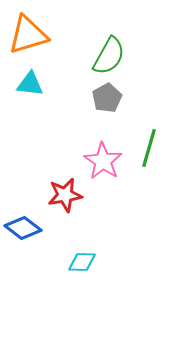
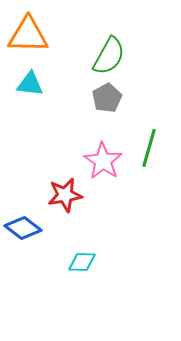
orange triangle: rotated 18 degrees clockwise
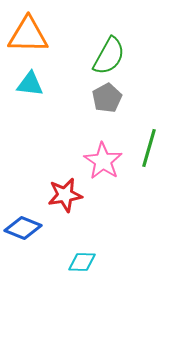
blue diamond: rotated 15 degrees counterclockwise
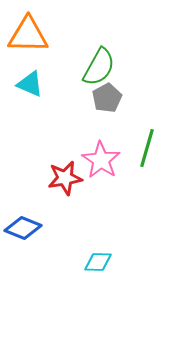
green semicircle: moved 10 px left, 11 px down
cyan triangle: rotated 16 degrees clockwise
green line: moved 2 px left
pink star: moved 2 px left, 1 px up
red star: moved 17 px up
cyan diamond: moved 16 px right
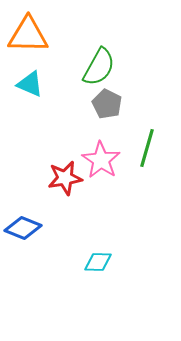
gray pentagon: moved 6 px down; rotated 16 degrees counterclockwise
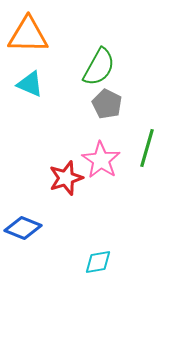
red star: moved 1 px right; rotated 8 degrees counterclockwise
cyan diamond: rotated 12 degrees counterclockwise
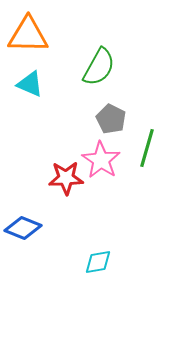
gray pentagon: moved 4 px right, 15 px down
red star: rotated 16 degrees clockwise
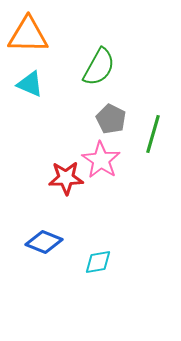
green line: moved 6 px right, 14 px up
blue diamond: moved 21 px right, 14 px down
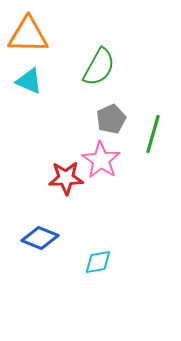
cyan triangle: moved 1 px left, 3 px up
gray pentagon: rotated 20 degrees clockwise
blue diamond: moved 4 px left, 4 px up
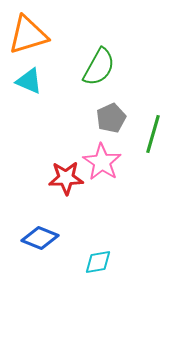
orange triangle: rotated 18 degrees counterclockwise
gray pentagon: moved 1 px up
pink star: moved 1 px right, 2 px down
